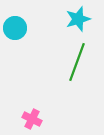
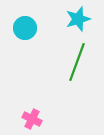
cyan circle: moved 10 px right
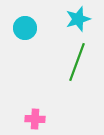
pink cross: moved 3 px right; rotated 24 degrees counterclockwise
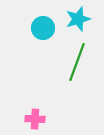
cyan circle: moved 18 px right
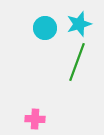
cyan star: moved 1 px right, 5 px down
cyan circle: moved 2 px right
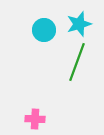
cyan circle: moved 1 px left, 2 px down
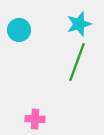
cyan circle: moved 25 px left
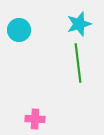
green line: moved 1 px right, 1 px down; rotated 27 degrees counterclockwise
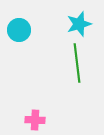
green line: moved 1 px left
pink cross: moved 1 px down
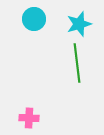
cyan circle: moved 15 px right, 11 px up
pink cross: moved 6 px left, 2 px up
